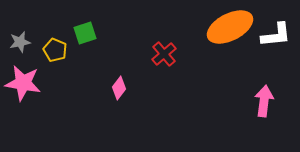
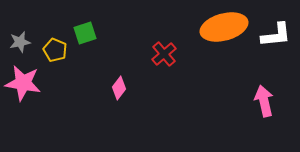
orange ellipse: moved 6 px left; rotated 12 degrees clockwise
pink arrow: rotated 20 degrees counterclockwise
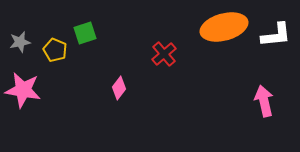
pink star: moved 7 px down
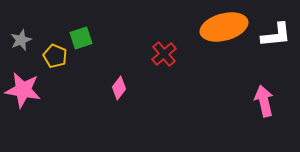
green square: moved 4 px left, 5 px down
gray star: moved 1 px right, 2 px up; rotated 10 degrees counterclockwise
yellow pentagon: moved 6 px down
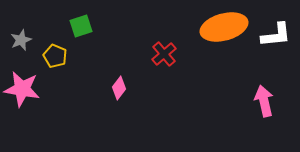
green square: moved 12 px up
pink star: moved 1 px left, 1 px up
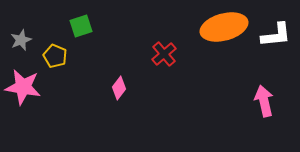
pink star: moved 1 px right, 2 px up
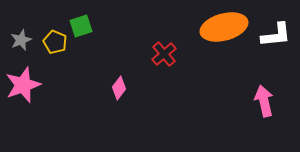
yellow pentagon: moved 14 px up
pink star: moved 2 px up; rotated 30 degrees counterclockwise
